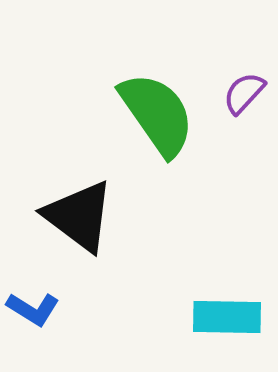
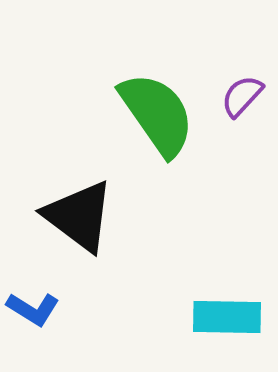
purple semicircle: moved 2 px left, 3 px down
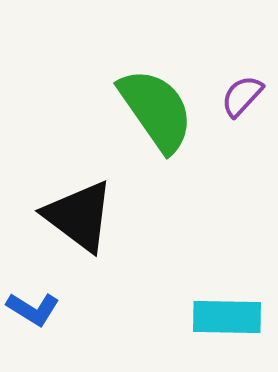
green semicircle: moved 1 px left, 4 px up
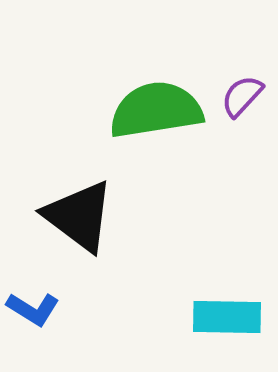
green semicircle: rotated 64 degrees counterclockwise
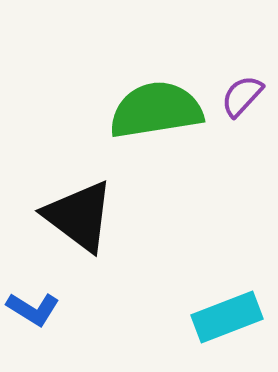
cyan rectangle: rotated 22 degrees counterclockwise
